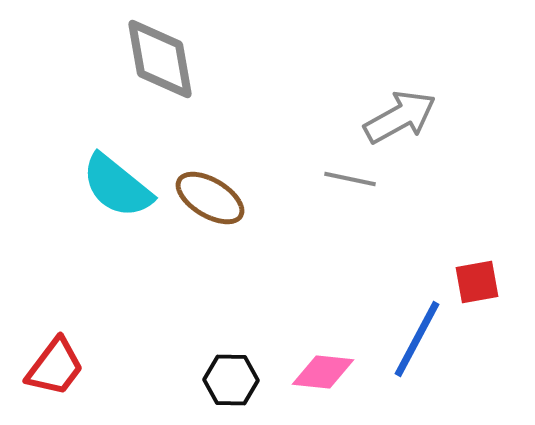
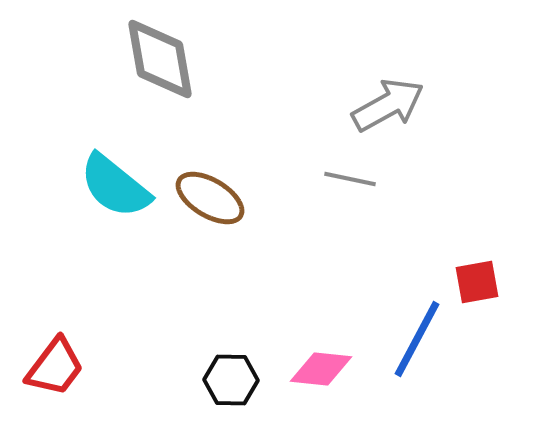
gray arrow: moved 12 px left, 12 px up
cyan semicircle: moved 2 px left
pink diamond: moved 2 px left, 3 px up
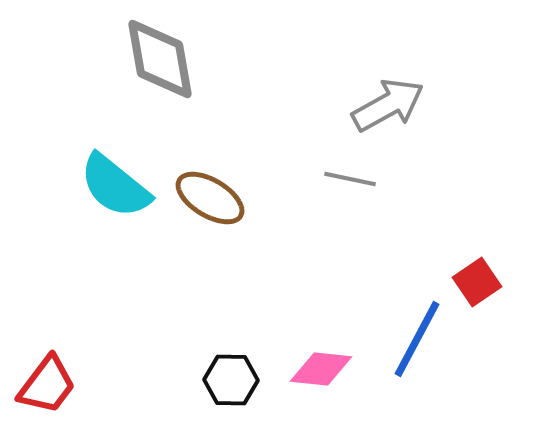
red square: rotated 24 degrees counterclockwise
red trapezoid: moved 8 px left, 18 px down
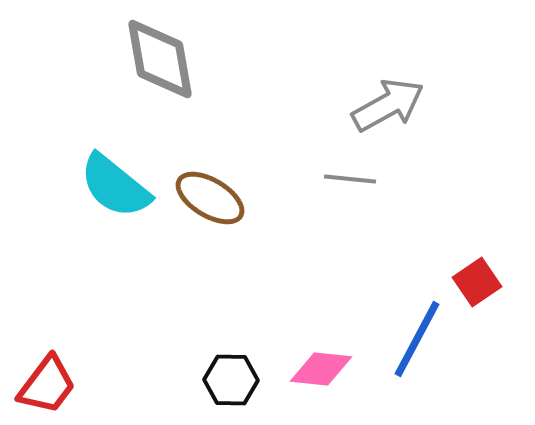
gray line: rotated 6 degrees counterclockwise
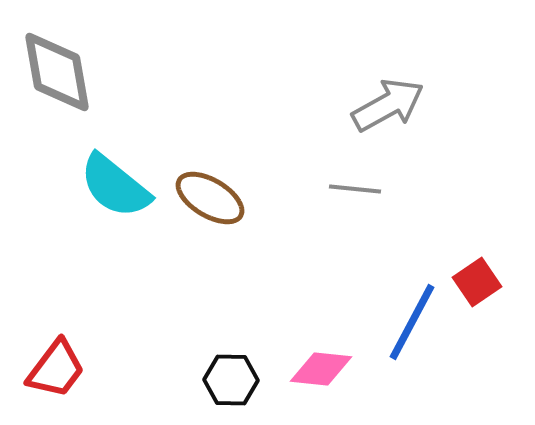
gray diamond: moved 103 px left, 13 px down
gray line: moved 5 px right, 10 px down
blue line: moved 5 px left, 17 px up
red trapezoid: moved 9 px right, 16 px up
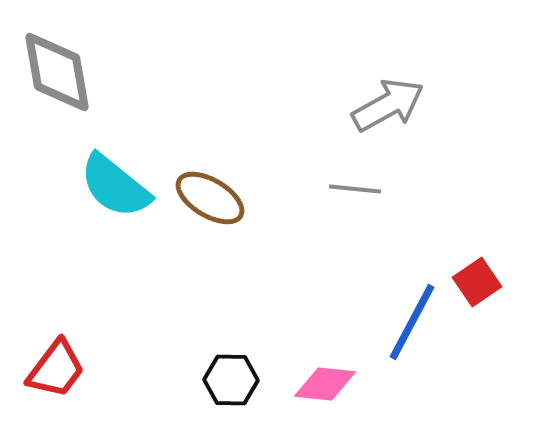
pink diamond: moved 4 px right, 15 px down
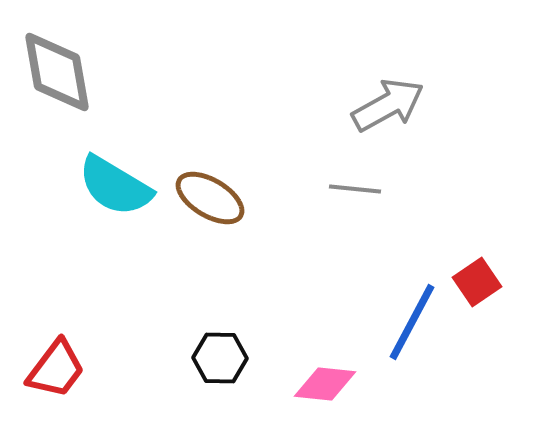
cyan semicircle: rotated 8 degrees counterclockwise
black hexagon: moved 11 px left, 22 px up
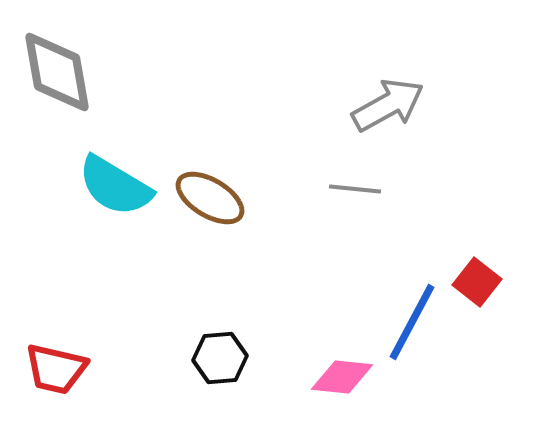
red square: rotated 18 degrees counterclockwise
black hexagon: rotated 6 degrees counterclockwise
red trapezoid: rotated 66 degrees clockwise
pink diamond: moved 17 px right, 7 px up
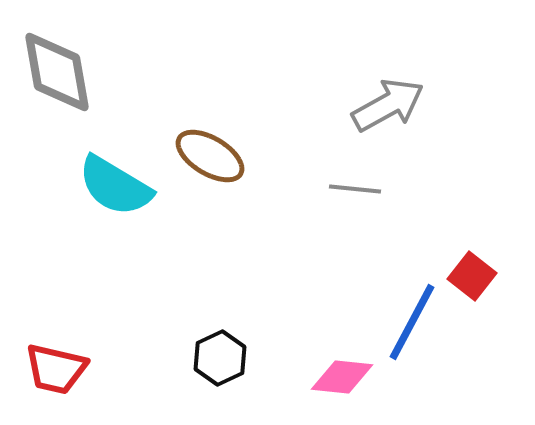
brown ellipse: moved 42 px up
red square: moved 5 px left, 6 px up
black hexagon: rotated 20 degrees counterclockwise
